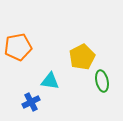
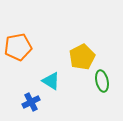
cyan triangle: moved 1 px right; rotated 24 degrees clockwise
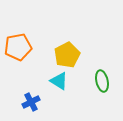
yellow pentagon: moved 15 px left, 2 px up
cyan triangle: moved 8 px right
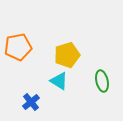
yellow pentagon: rotated 10 degrees clockwise
blue cross: rotated 12 degrees counterclockwise
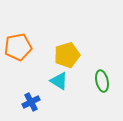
blue cross: rotated 12 degrees clockwise
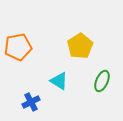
yellow pentagon: moved 13 px right, 9 px up; rotated 15 degrees counterclockwise
green ellipse: rotated 35 degrees clockwise
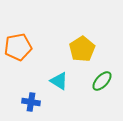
yellow pentagon: moved 2 px right, 3 px down
green ellipse: rotated 20 degrees clockwise
blue cross: rotated 36 degrees clockwise
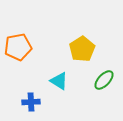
green ellipse: moved 2 px right, 1 px up
blue cross: rotated 12 degrees counterclockwise
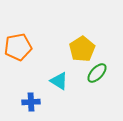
green ellipse: moved 7 px left, 7 px up
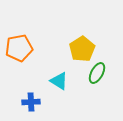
orange pentagon: moved 1 px right, 1 px down
green ellipse: rotated 15 degrees counterclockwise
